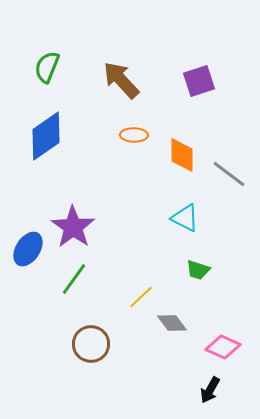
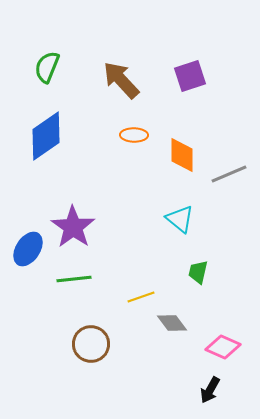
purple square: moved 9 px left, 5 px up
gray line: rotated 60 degrees counterclockwise
cyan triangle: moved 5 px left, 1 px down; rotated 12 degrees clockwise
green trapezoid: moved 2 px down; rotated 85 degrees clockwise
green line: rotated 48 degrees clockwise
yellow line: rotated 24 degrees clockwise
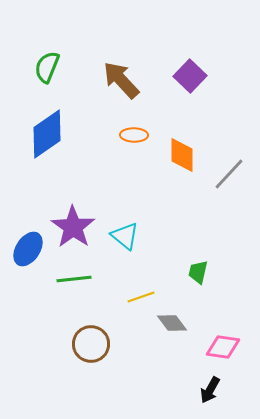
purple square: rotated 28 degrees counterclockwise
blue diamond: moved 1 px right, 2 px up
gray line: rotated 24 degrees counterclockwise
cyan triangle: moved 55 px left, 17 px down
pink diamond: rotated 16 degrees counterclockwise
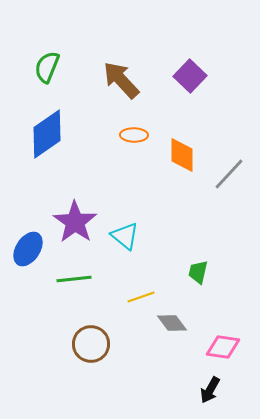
purple star: moved 2 px right, 5 px up
